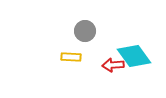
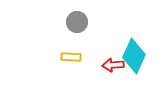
gray circle: moved 8 px left, 9 px up
cyan diamond: rotated 60 degrees clockwise
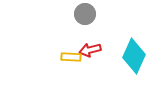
gray circle: moved 8 px right, 8 px up
red arrow: moved 23 px left, 15 px up; rotated 10 degrees counterclockwise
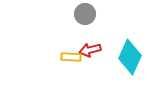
cyan diamond: moved 4 px left, 1 px down
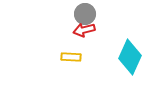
red arrow: moved 6 px left, 20 px up
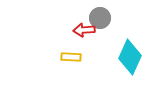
gray circle: moved 15 px right, 4 px down
red arrow: rotated 10 degrees clockwise
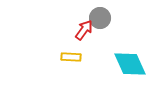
red arrow: rotated 130 degrees clockwise
cyan diamond: moved 7 px down; rotated 48 degrees counterclockwise
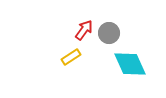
gray circle: moved 9 px right, 15 px down
yellow rectangle: rotated 36 degrees counterclockwise
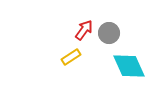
cyan diamond: moved 1 px left, 2 px down
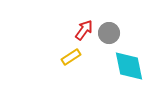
cyan diamond: rotated 12 degrees clockwise
